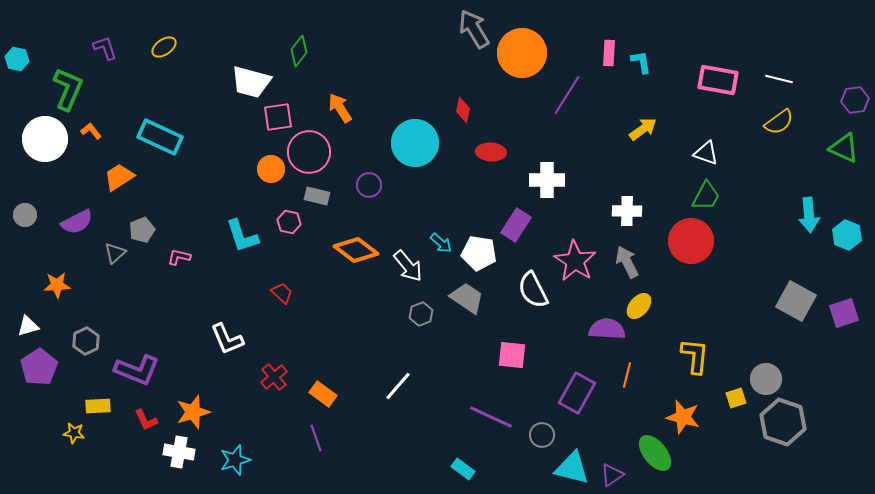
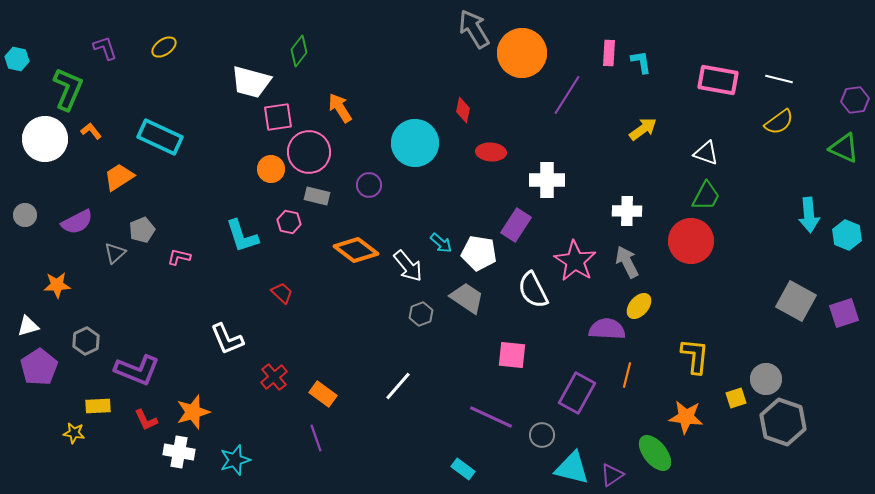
orange star at (683, 417): moved 3 px right; rotated 8 degrees counterclockwise
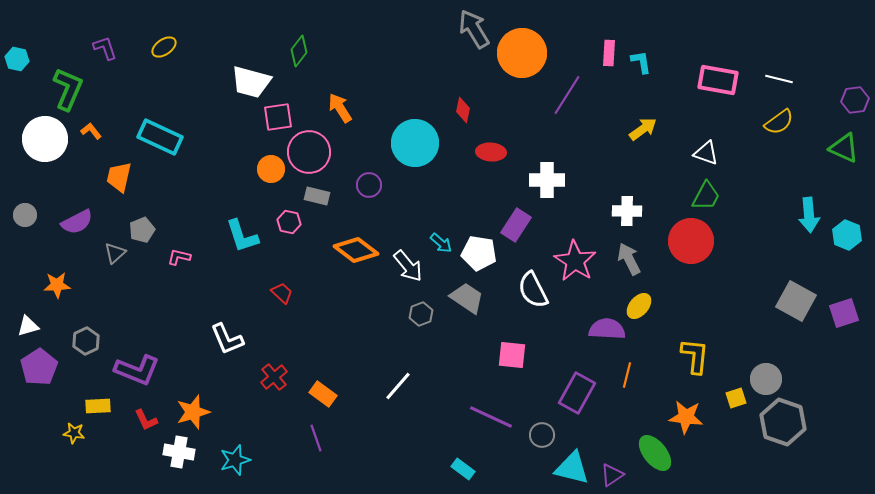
orange trapezoid at (119, 177): rotated 44 degrees counterclockwise
gray arrow at (627, 262): moved 2 px right, 3 px up
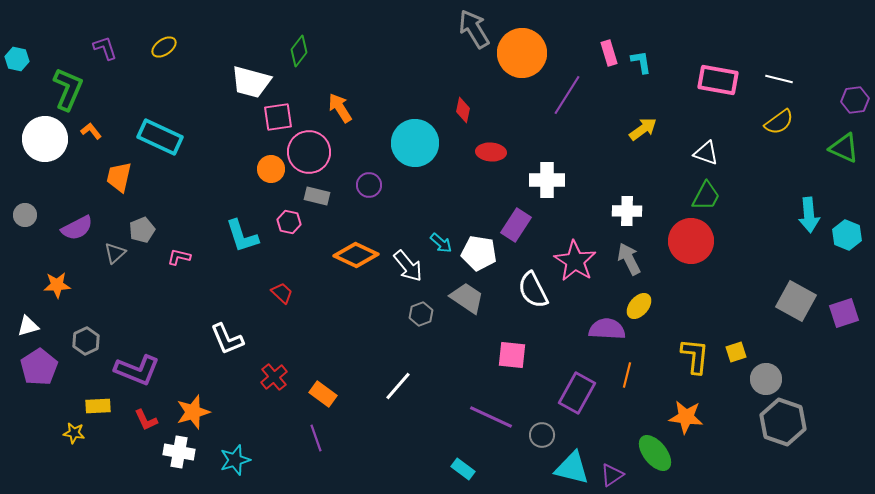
pink rectangle at (609, 53): rotated 20 degrees counterclockwise
purple semicircle at (77, 222): moved 6 px down
orange diamond at (356, 250): moved 5 px down; rotated 12 degrees counterclockwise
yellow square at (736, 398): moved 46 px up
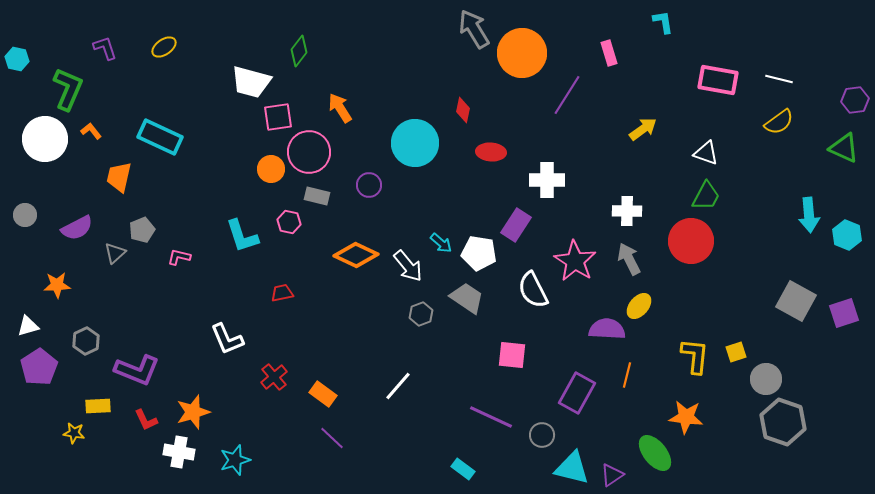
cyan L-shape at (641, 62): moved 22 px right, 40 px up
red trapezoid at (282, 293): rotated 55 degrees counterclockwise
purple line at (316, 438): moved 16 px right; rotated 28 degrees counterclockwise
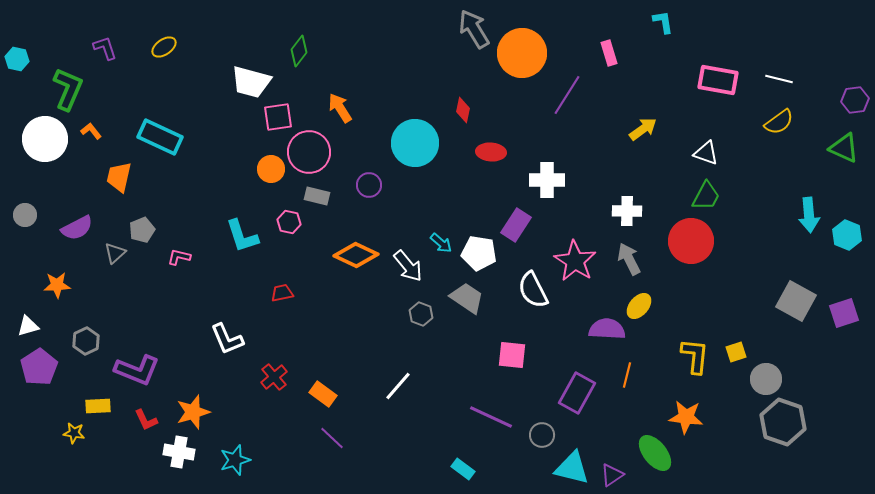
gray hexagon at (421, 314): rotated 20 degrees counterclockwise
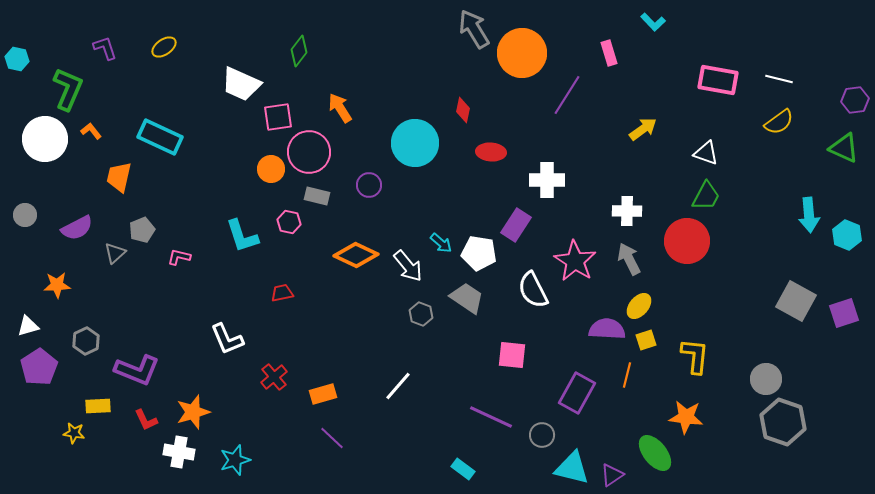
cyan L-shape at (663, 22): moved 10 px left; rotated 145 degrees clockwise
white trapezoid at (251, 82): moved 10 px left, 2 px down; rotated 9 degrees clockwise
red circle at (691, 241): moved 4 px left
yellow square at (736, 352): moved 90 px left, 12 px up
orange rectangle at (323, 394): rotated 52 degrees counterclockwise
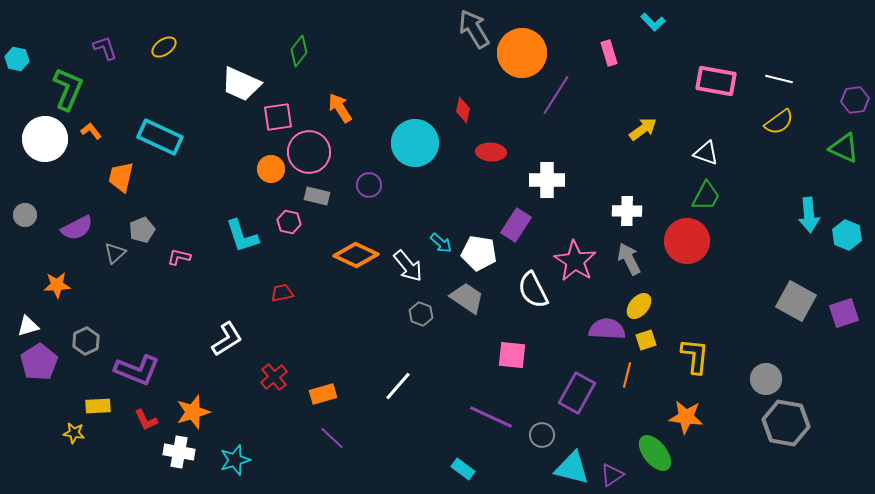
pink rectangle at (718, 80): moved 2 px left, 1 px down
purple line at (567, 95): moved 11 px left
orange trapezoid at (119, 177): moved 2 px right
white L-shape at (227, 339): rotated 99 degrees counterclockwise
purple pentagon at (39, 367): moved 5 px up
gray hexagon at (783, 422): moved 3 px right, 1 px down; rotated 9 degrees counterclockwise
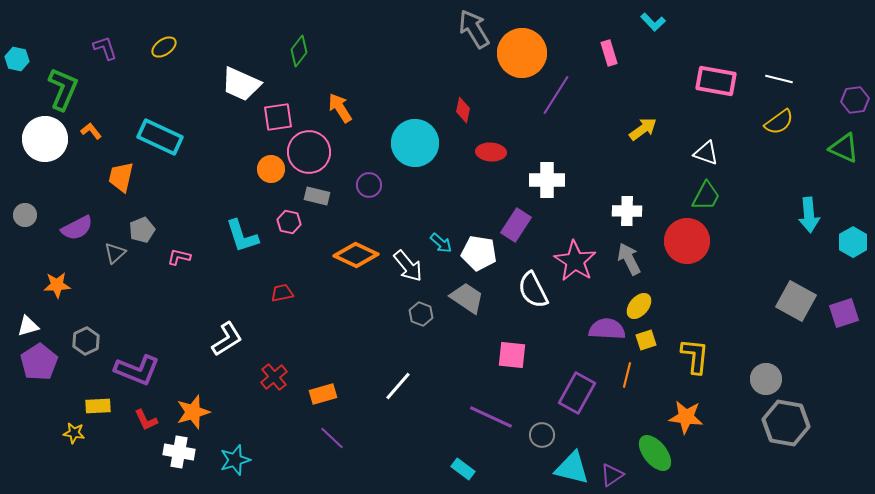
green L-shape at (68, 89): moved 5 px left
cyan hexagon at (847, 235): moved 6 px right, 7 px down; rotated 8 degrees clockwise
